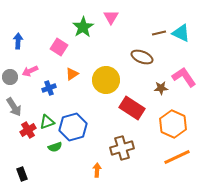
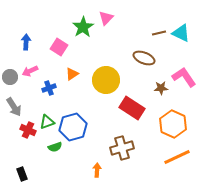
pink triangle: moved 5 px left, 1 px down; rotated 14 degrees clockwise
blue arrow: moved 8 px right, 1 px down
brown ellipse: moved 2 px right, 1 px down
red cross: rotated 35 degrees counterclockwise
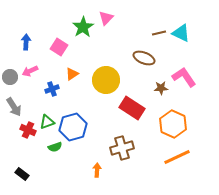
blue cross: moved 3 px right, 1 px down
black rectangle: rotated 32 degrees counterclockwise
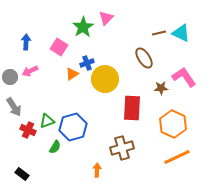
brown ellipse: rotated 35 degrees clockwise
yellow circle: moved 1 px left, 1 px up
blue cross: moved 35 px right, 26 px up
red rectangle: rotated 60 degrees clockwise
green triangle: moved 1 px up
green semicircle: rotated 40 degrees counterclockwise
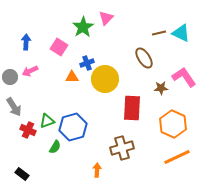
orange triangle: moved 3 px down; rotated 32 degrees clockwise
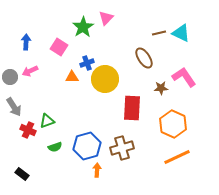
blue hexagon: moved 14 px right, 19 px down
green semicircle: rotated 40 degrees clockwise
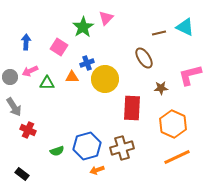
cyan triangle: moved 4 px right, 6 px up
pink L-shape: moved 6 px right, 2 px up; rotated 70 degrees counterclockwise
green triangle: moved 38 px up; rotated 21 degrees clockwise
green semicircle: moved 2 px right, 4 px down
orange arrow: rotated 112 degrees counterclockwise
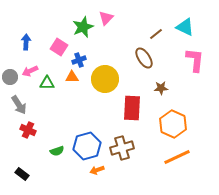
green star: rotated 10 degrees clockwise
brown line: moved 3 px left, 1 px down; rotated 24 degrees counterclockwise
blue cross: moved 8 px left, 3 px up
pink L-shape: moved 5 px right, 15 px up; rotated 110 degrees clockwise
gray arrow: moved 5 px right, 2 px up
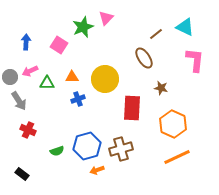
pink square: moved 2 px up
blue cross: moved 1 px left, 39 px down
brown star: rotated 16 degrees clockwise
gray arrow: moved 4 px up
brown cross: moved 1 px left, 1 px down
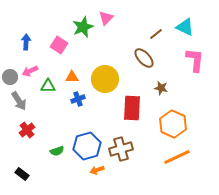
brown ellipse: rotated 10 degrees counterclockwise
green triangle: moved 1 px right, 3 px down
red cross: moved 1 px left; rotated 28 degrees clockwise
